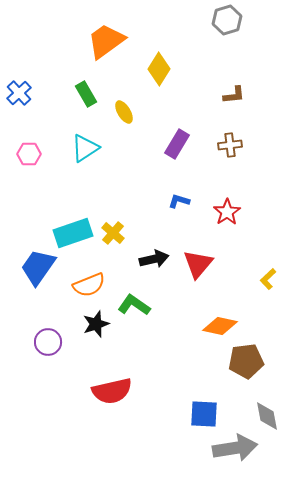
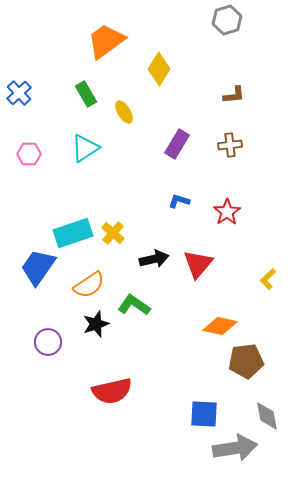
orange semicircle: rotated 12 degrees counterclockwise
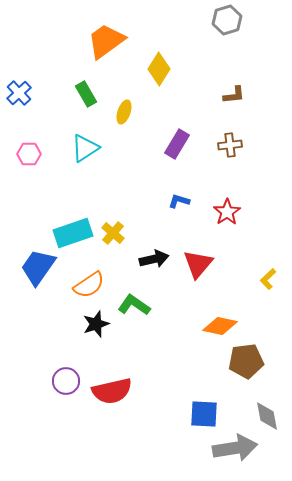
yellow ellipse: rotated 50 degrees clockwise
purple circle: moved 18 px right, 39 px down
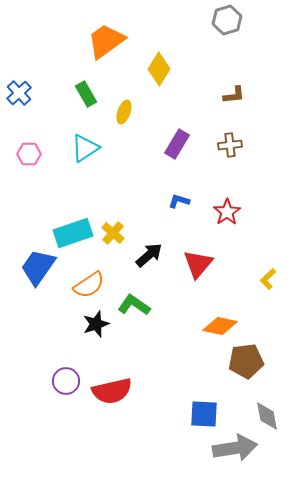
black arrow: moved 5 px left, 4 px up; rotated 28 degrees counterclockwise
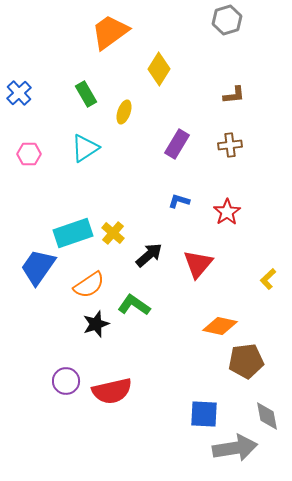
orange trapezoid: moved 4 px right, 9 px up
